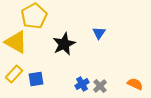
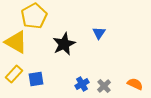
gray cross: moved 4 px right
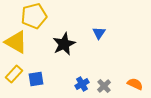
yellow pentagon: rotated 15 degrees clockwise
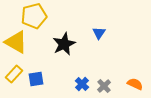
blue cross: rotated 16 degrees counterclockwise
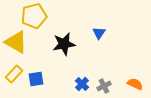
black star: rotated 15 degrees clockwise
gray cross: rotated 16 degrees clockwise
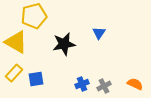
yellow rectangle: moved 1 px up
blue cross: rotated 24 degrees clockwise
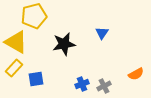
blue triangle: moved 3 px right
yellow rectangle: moved 5 px up
orange semicircle: moved 1 px right, 10 px up; rotated 126 degrees clockwise
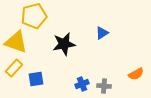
blue triangle: rotated 24 degrees clockwise
yellow triangle: rotated 10 degrees counterclockwise
gray cross: rotated 32 degrees clockwise
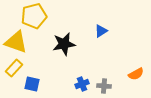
blue triangle: moved 1 px left, 2 px up
blue square: moved 4 px left, 5 px down; rotated 21 degrees clockwise
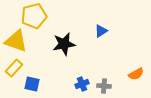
yellow triangle: moved 1 px up
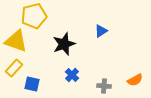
black star: rotated 10 degrees counterclockwise
orange semicircle: moved 1 px left, 6 px down
blue cross: moved 10 px left, 9 px up; rotated 24 degrees counterclockwise
